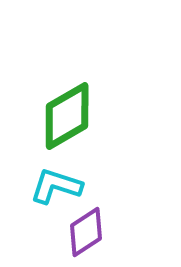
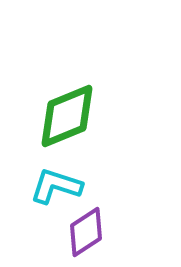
green diamond: rotated 8 degrees clockwise
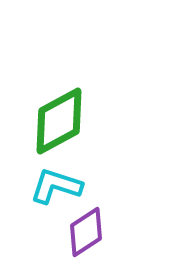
green diamond: moved 8 px left, 5 px down; rotated 6 degrees counterclockwise
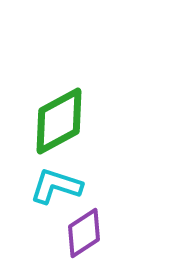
purple diamond: moved 2 px left, 1 px down
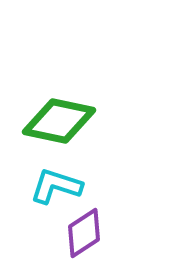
green diamond: rotated 40 degrees clockwise
